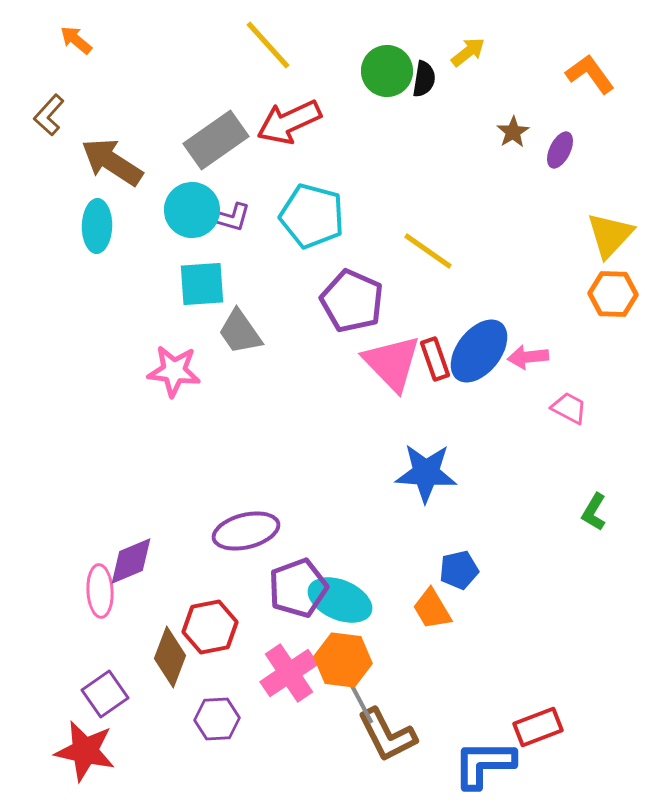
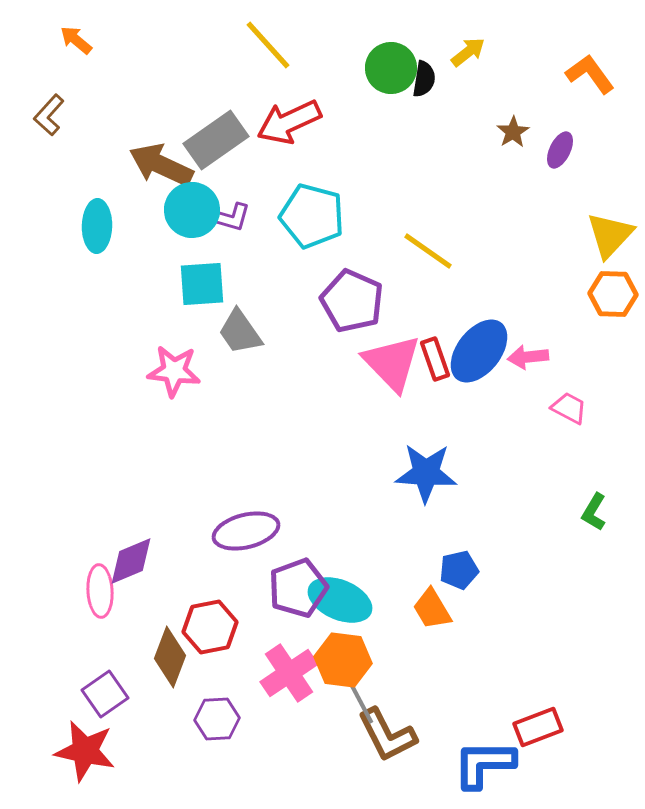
green circle at (387, 71): moved 4 px right, 3 px up
brown arrow at (112, 162): moved 49 px right, 3 px down; rotated 8 degrees counterclockwise
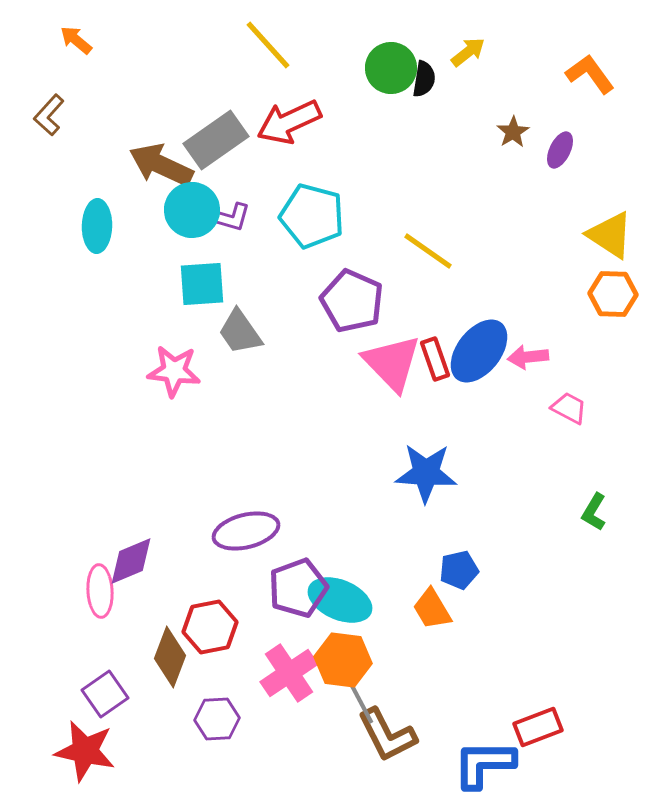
yellow triangle at (610, 235): rotated 40 degrees counterclockwise
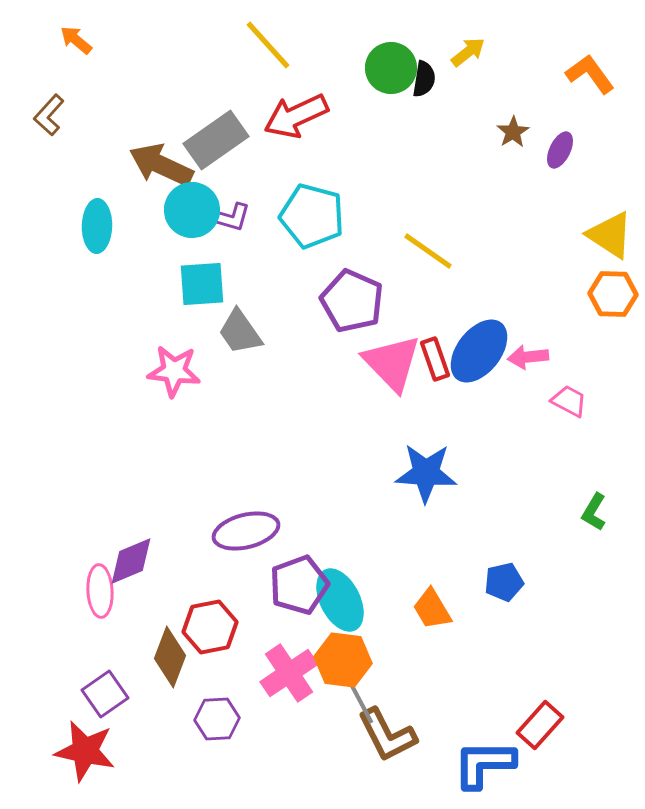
red arrow at (289, 122): moved 7 px right, 6 px up
pink trapezoid at (569, 408): moved 7 px up
blue pentagon at (459, 570): moved 45 px right, 12 px down
purple pentagon at (298, 588): moved 1 px right, 3 px up
cyan ellipse at (340, 600): rotated 40 degrees clockwise
red rectangle at (538, 727): moved 2 px right, 2 px up; rotated 27 degrees counterclockwise
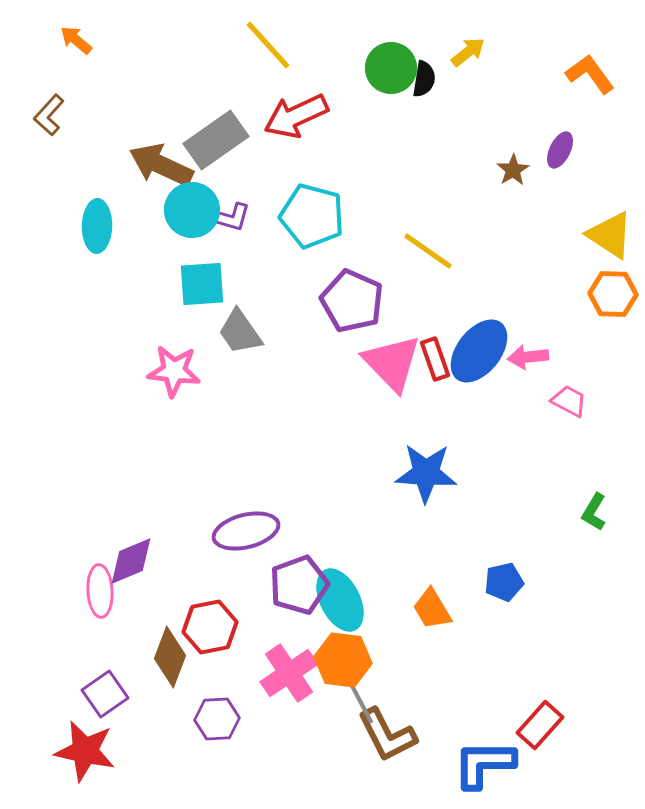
brown star at (513, 132): moved 38 px down
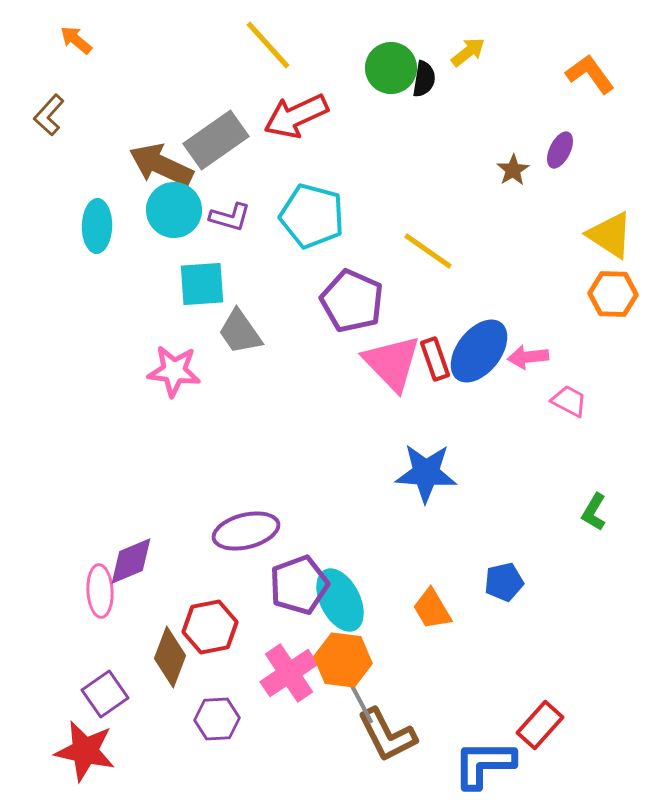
cyan circle at (192, 210): moved 18 px left
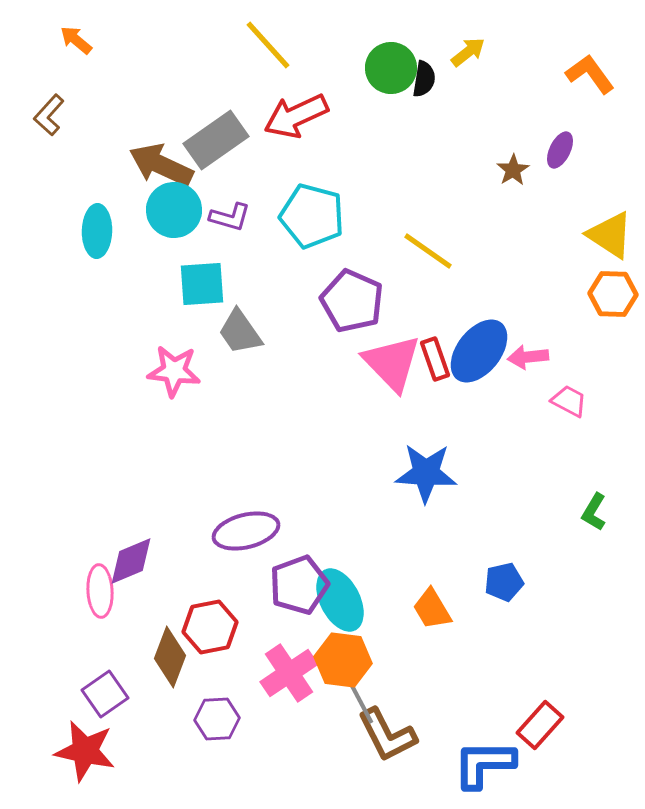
cyan ellipse at (97, 226): moved 5 px down
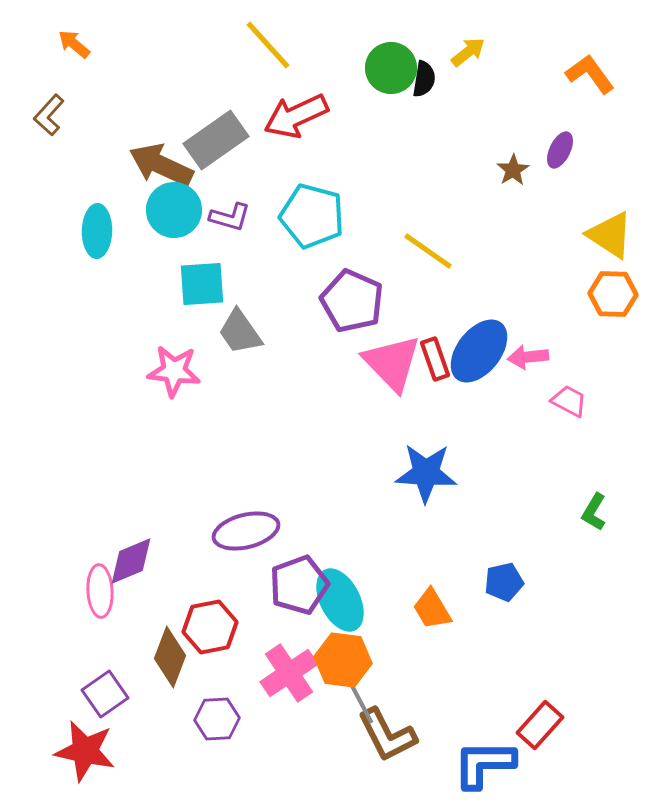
orange arrow at (76, 40): moved 2 px left, 4 px down
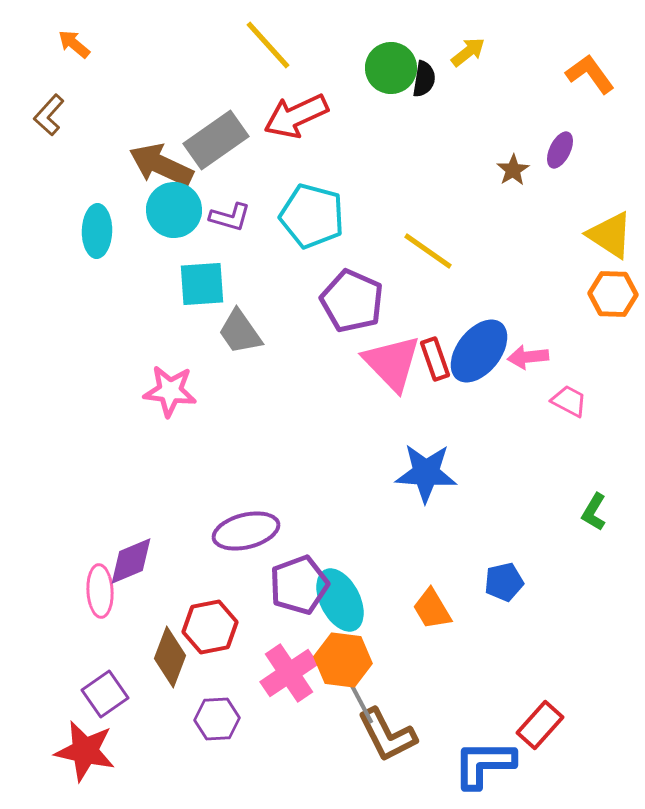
pink star at (174, 371): moved 4 px left, 20 px down
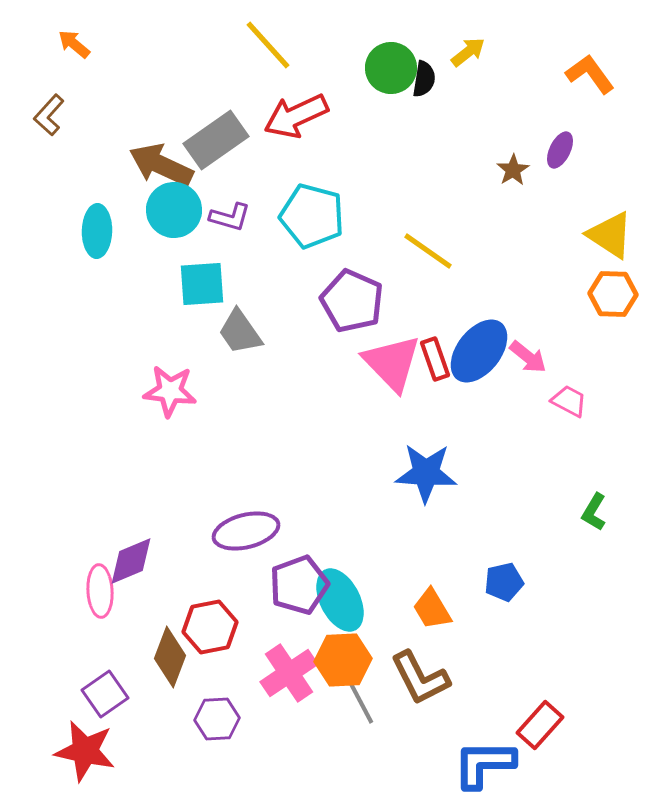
pink arrow at (528, 357): rotated 135 degrees counterclockwise
orange hexagon at (343, 660): rotated 10 degrees counterclockwise
brown L-shape at (387, 735): moved 33 px right, 57 px up
